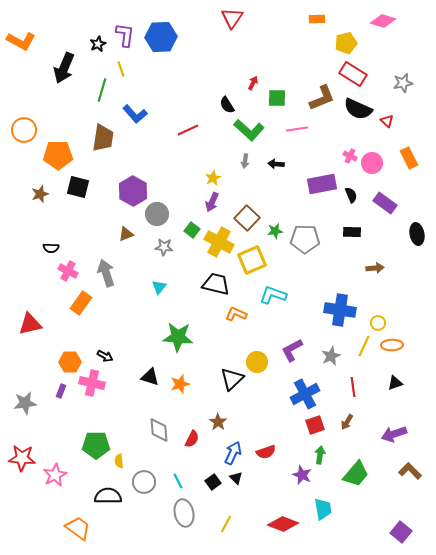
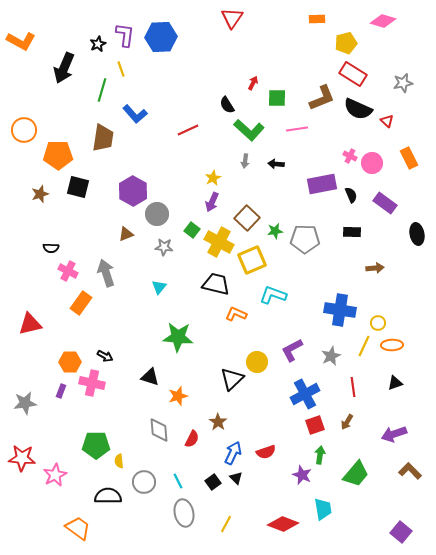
orange star at (180, 384): moved 2 px left, 12 px down
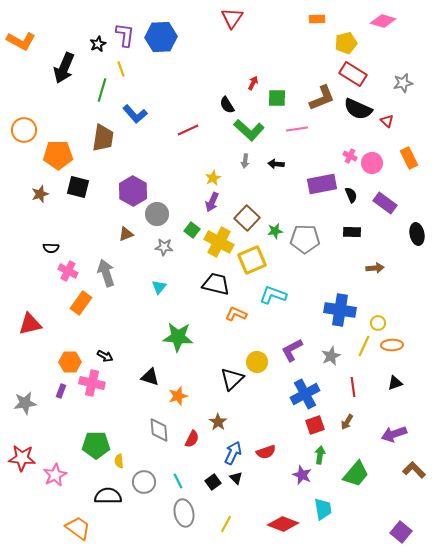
brown L-shape at (410, 471): moved 4 px right, 1 px up
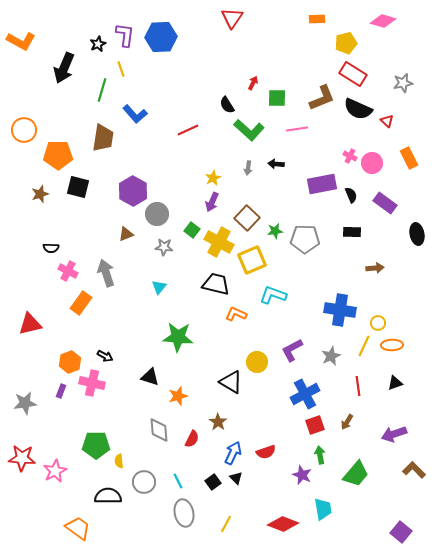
gray arrow at (245, 161): moved 3 px right, 7 px down
orange hexagon at (70, 362): rotated 20 degrees counterclockwise
black triangle at (232, 379): moved 1 px left, 3 px down; rotated 45 degrees counterclockwise
red line at (353, 387): moved 5 px right, 1 px up
green arrow at (320, 455): rotated 18 degrees counterclockwise
pink star at (55, 475): moved 4 px up
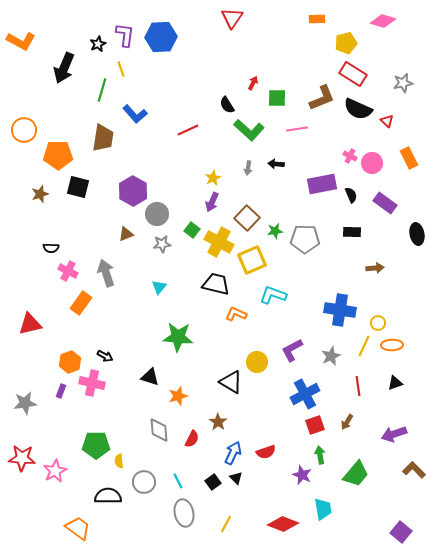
gray star at (164, 247): moved 2 px left, 3 px up; rotated 12 degrees counterclockwise
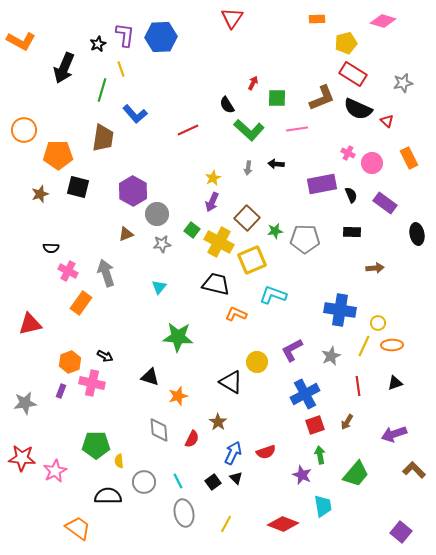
pink cross at (350, 156): moved 2 px left, 3 px up
cyan trapezoid at (323, 509): moved 3 px up
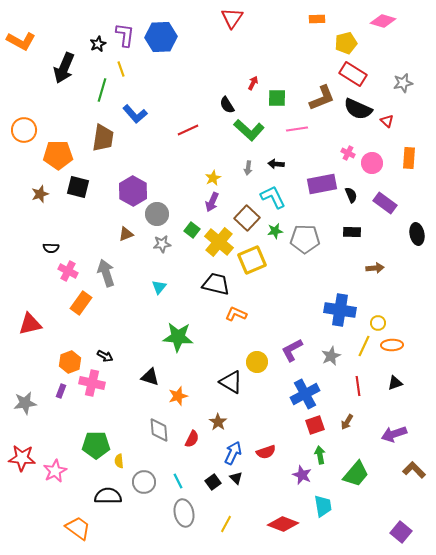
orange rectangle at (409, 158): rotated 30 degrees clockwise
yellow cross at (219, 242): rotated 12 degrees clockwise
cyan L-shape at (273, 295): moved 98 px up; rotated 44 degrees clockwise
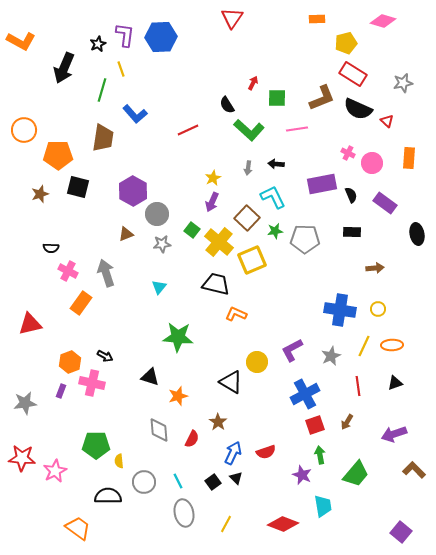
yellow circle at (378, 323): moved 14 px up
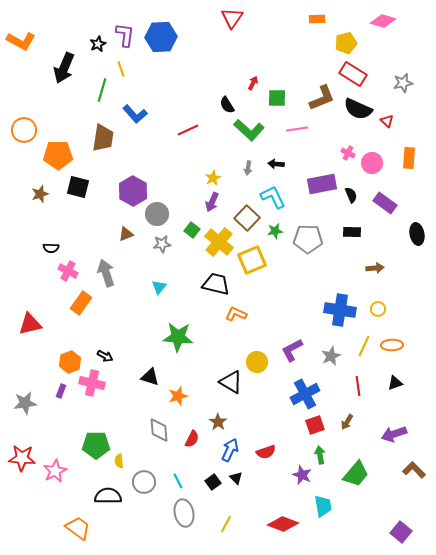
gray pentagon at (305, 239): moved 3 px right
blue arrow at (233, 453): moved 3 px left, 3 px up
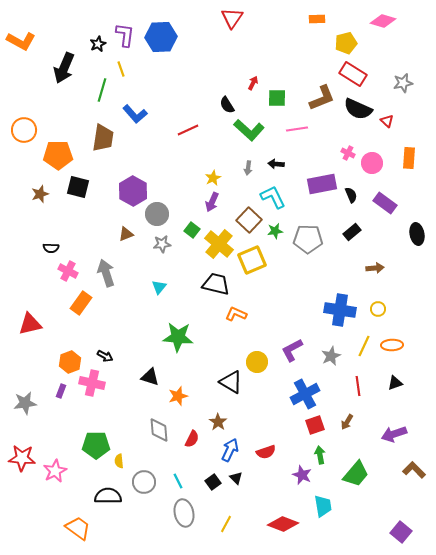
brown square at (247, 218): moved 2 px right, 2 px down
black rectangle at (352, 232): rotated 42 degrees counterclockwise
yellow cross at (219, 242): moved 2 px down
